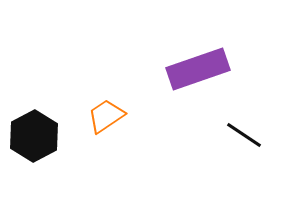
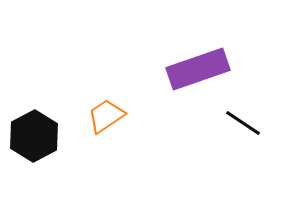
black line: moved 1 px left, 12 px up
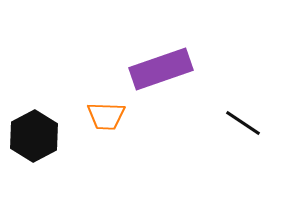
purple rectangle: moved 37 px left
orange trapezoid: rotated 144 degrees counterclockwise
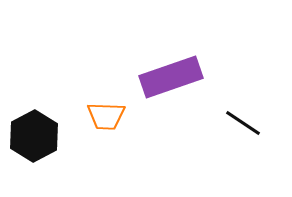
purple rectangle: moved 10 px right, 8 px down
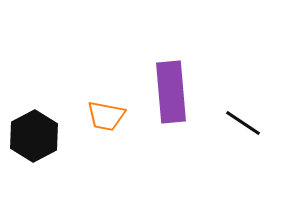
purple rectangle: moved 15 px down; rotated 76 degrees counterclockwise
orange trapezoid: rotated 9 degrees clockwise
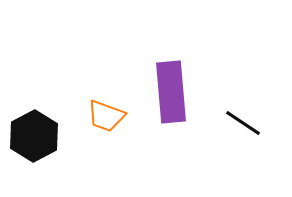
orange trapezoid: rotated 9 degrees clockwise
